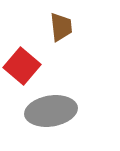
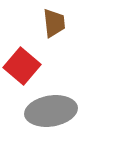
brown trapezoid: moved 7 px left, 4 px up
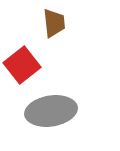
red square: moved 1 px up; rotated 12 degrees clockwise
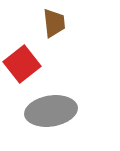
red square: moved 1 px up
